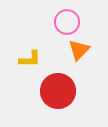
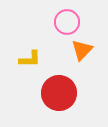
orange triangle: moved 3 px right
red circle: moved 1 px right, 2 px down
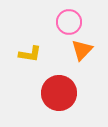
pink circle: moved 2 px right
yellow L-shape: moved 5 px up; rotated 10 degrees clockwise
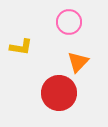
orange triangle: moved 4 px left, 12 px down
yellow L-shape: moved 9 px left, 7 px up
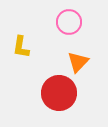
yellow L-shape: rotated 90 degrees clockwise
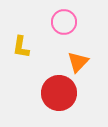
pink circle: moved 5 px left
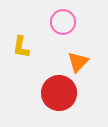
pink circle: moved 1 px left
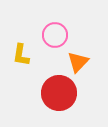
pink circle: moved 8 px left, 13 px down
yellow L-shape: moved 8 px down
